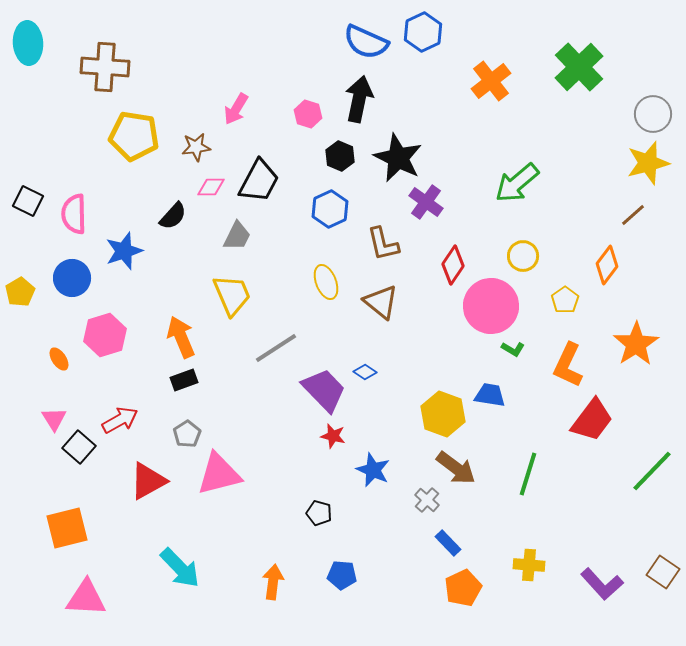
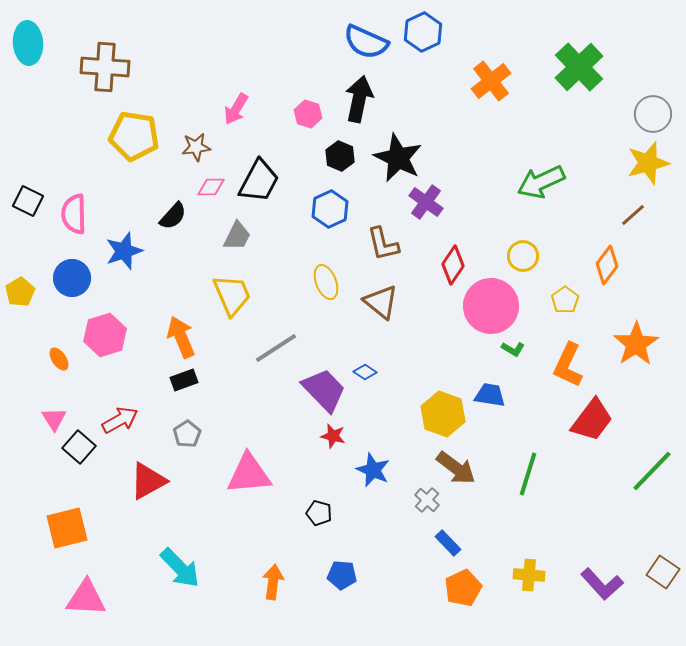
green arrow at (517, 183): moved 24 px right, 1 px up; rotated 15 degrees clockwise
pink triangle at (219, 474): moved 30 px right; rotated 9 degrees clockwise
yellow cross at (529, 565): moved 10 px down
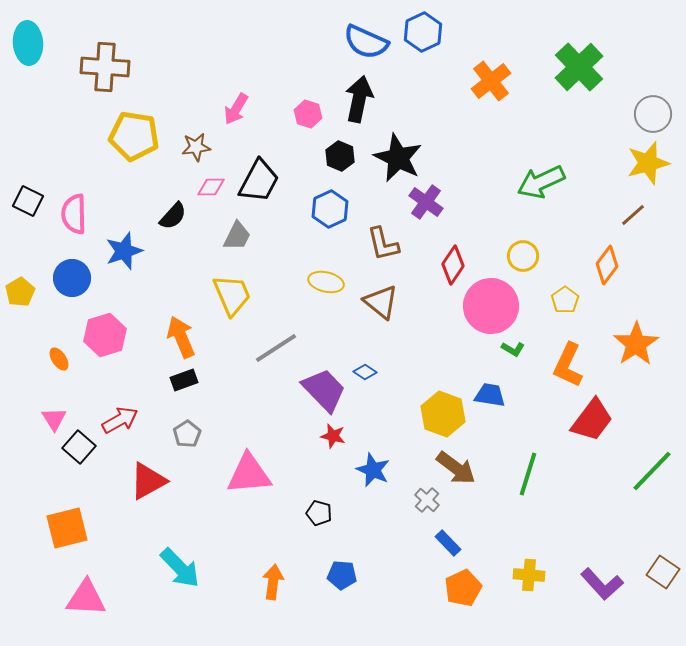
yellow ellipse at (326, 282): rotated 56 degrees counterclockwise
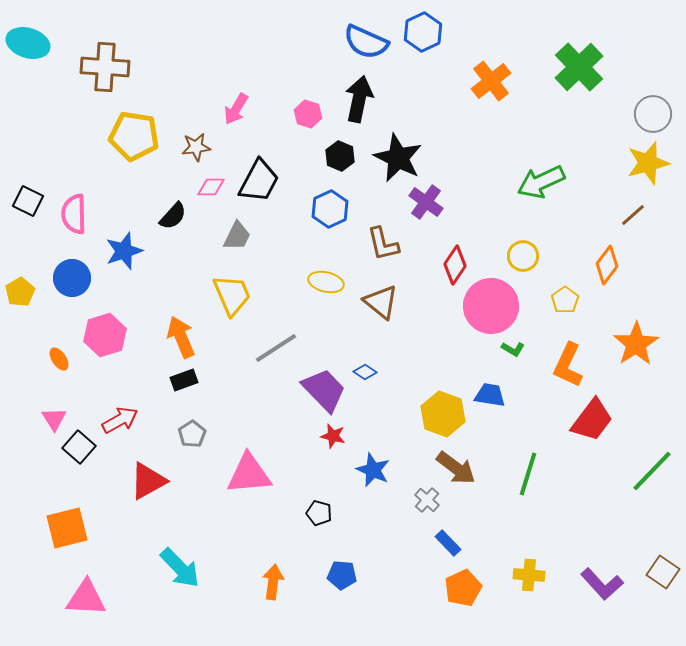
cyan ellipse at (28, 43): rotated 69 degrees counterclockwise
red diamond at (453, 265): moved 2 px right
gray pentagon at (187, 434): moved 5 px right
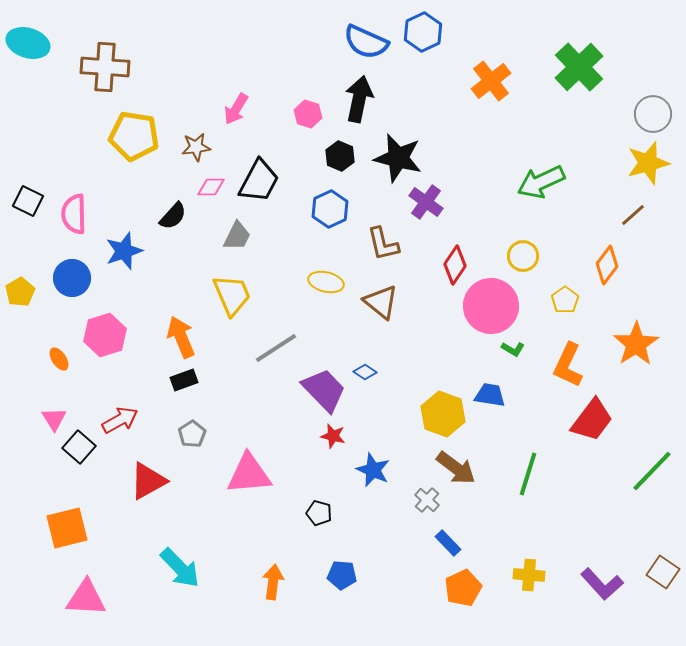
black star at (398, 158): rotated 12 degrees counterclockwise
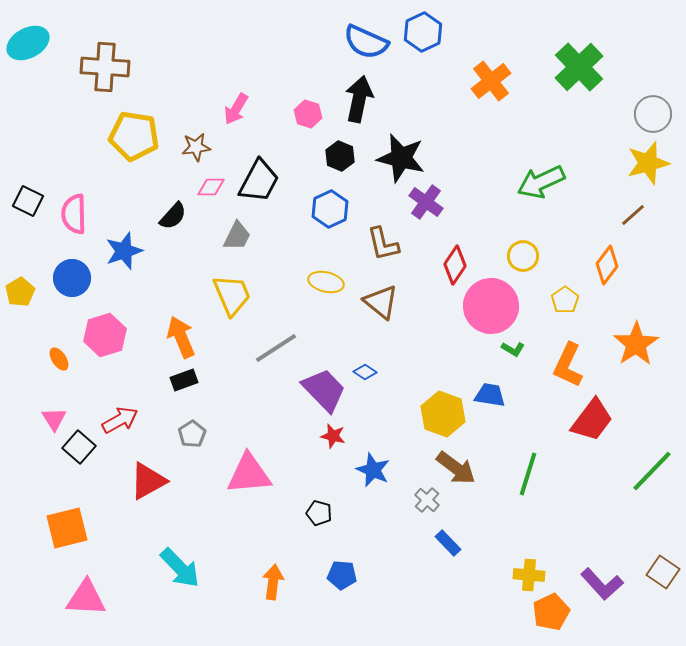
cyan ellipse at (28, 43): rotated 45 degrees counterclockwise
black star at (398, 158): moved 3 px right
orange pentagon at (463, 588): moved 88 px right, 24 px down
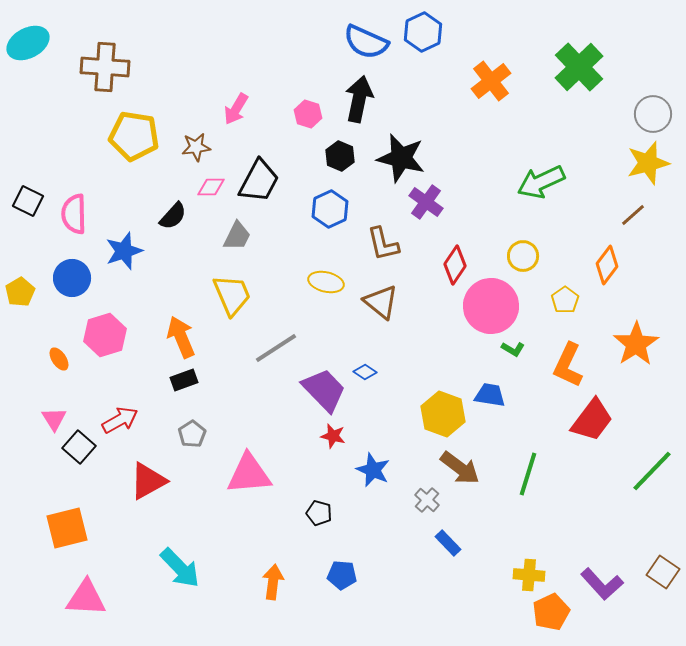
brown arrow at (456, 468): moved 4 px right
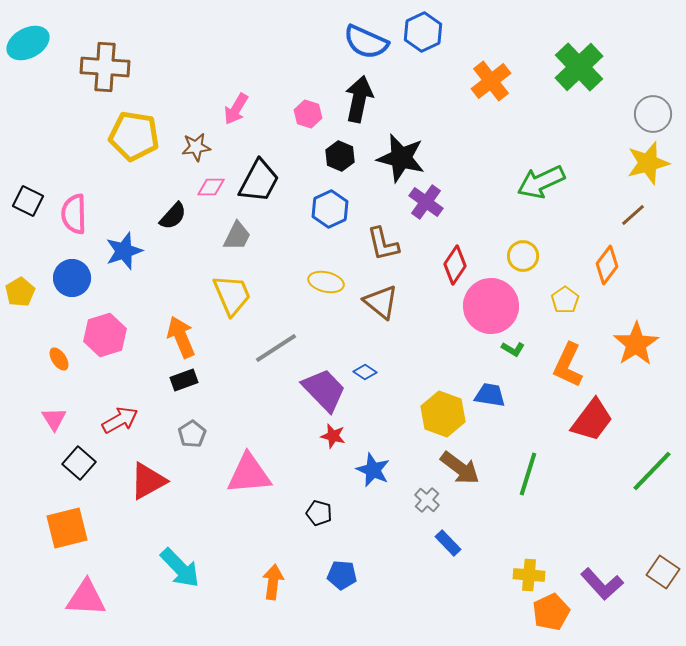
black square at (79, 447): moved 16 px down
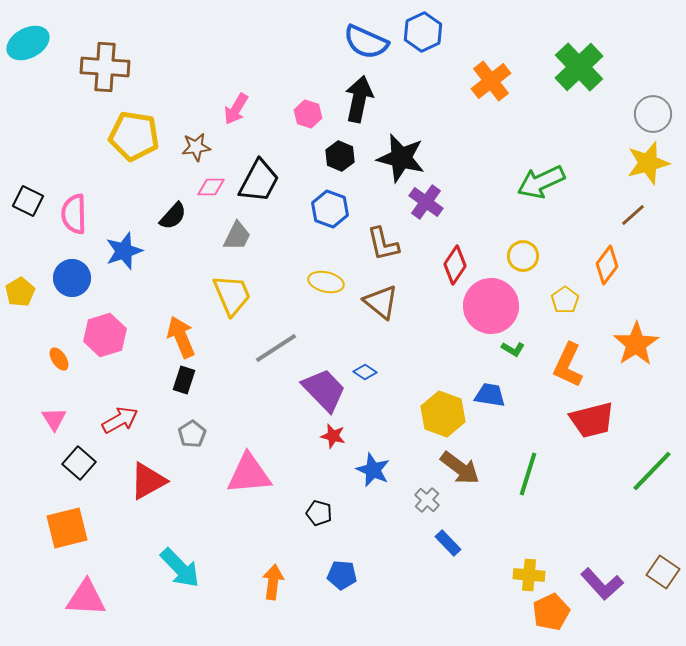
blue hexagon at (330, 209): rotated 15 degrees counterclockwise
black rectangle at (184, 380): rotated 52 degrees counterclockwise
red trapezoid at (592, 420): rotated 39 degrees clockwise
